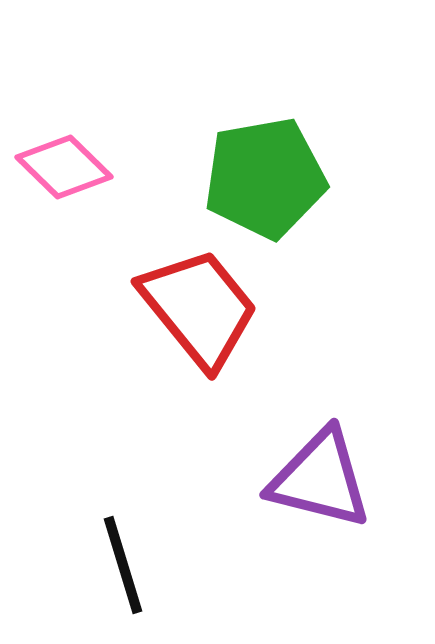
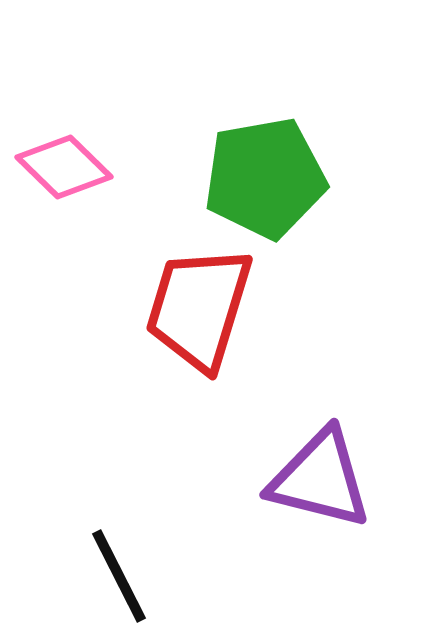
red trapezoid: rotated 124 degrees counterclockwise
black line: moved 4 px left, 11 px down; rotated 10 degrees counterclockwise
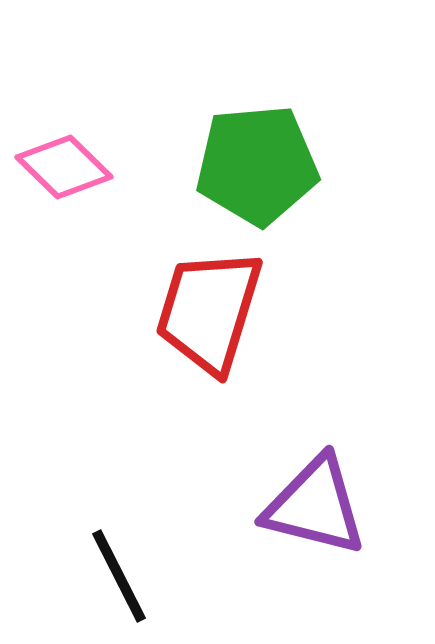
green pentagon: moved 8 px left, 13 px up; rotated 5 degrees clockwise
red trapezoid: moved 10 px right, 3 px down
purple triangle: moved 5 px left, 27 px down
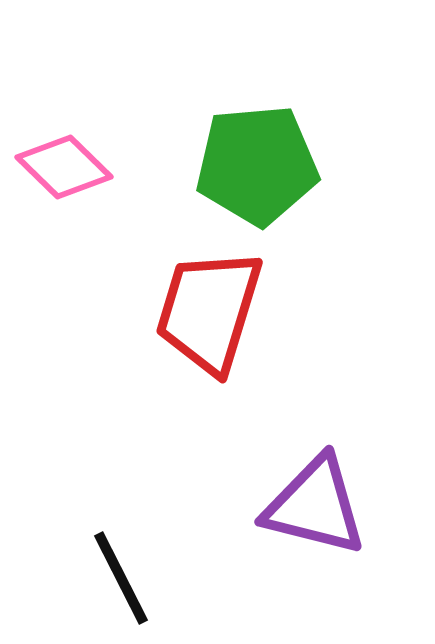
black line: moved 2 px right, 2 px down
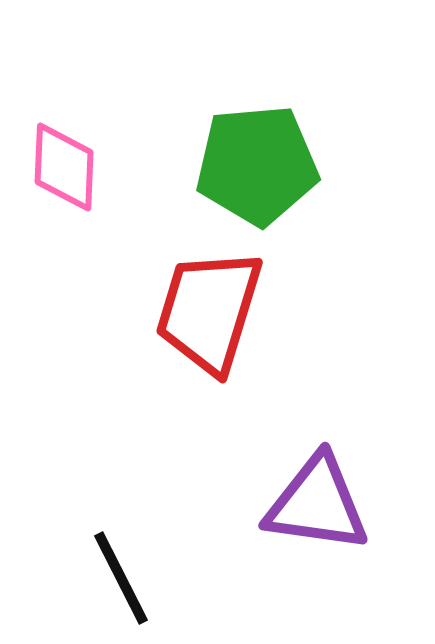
pink diamond: rotated 48 degrees clockwise
purple triangle: moved 2 px right, 2 px up; rotated 6 degrees counterclockwise
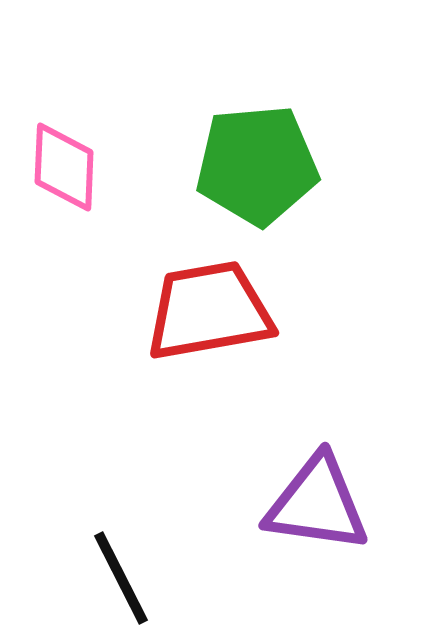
red trapezoid: rotated 63 degrees clockwise
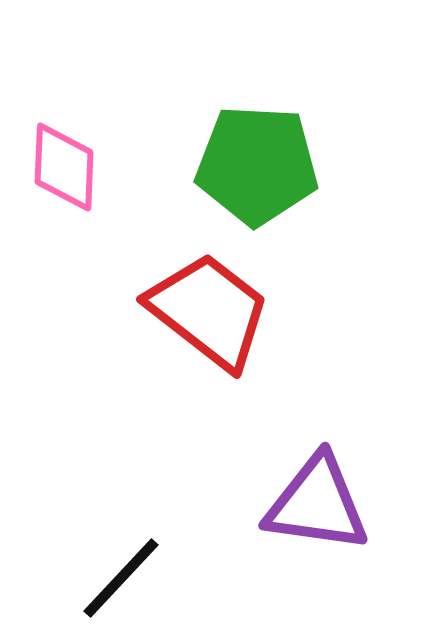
green pentagon: rotated 8 degrees clockwise
red trapezoid: rotated 48 degrees clockwise
black line: rotated 70 degrees clockwise
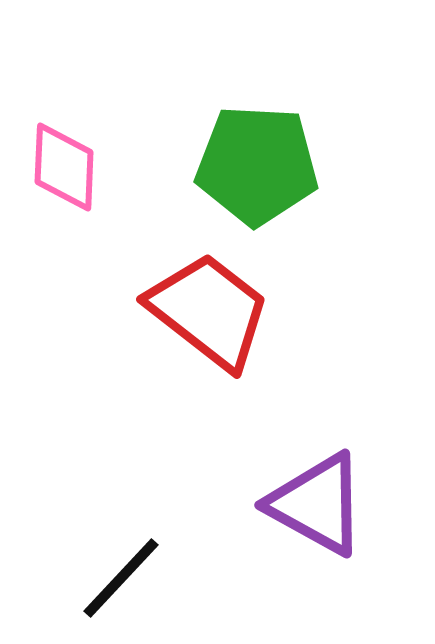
purple triangle: rotated 21 degrees clockwise
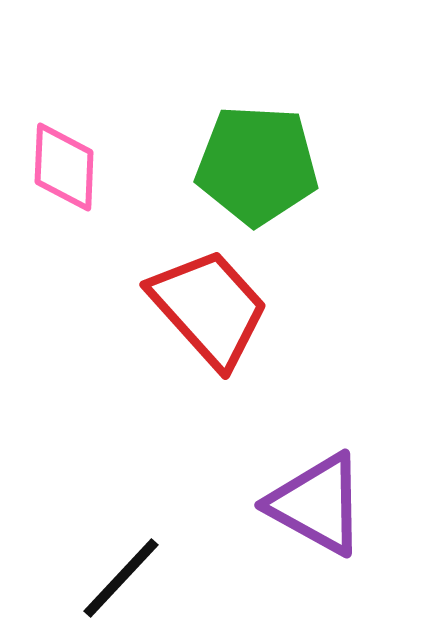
red trapezoid: moved 3 px up; rotated 10 degrees clockwise
